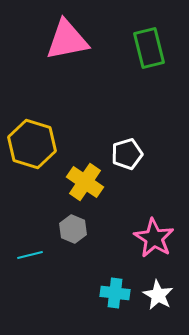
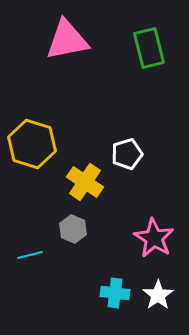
white star: rotated 8 degrees clockwise
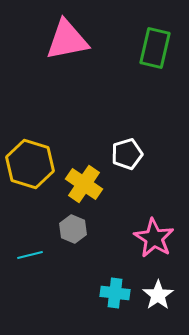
green rectangle: moved 6 px right; rotated 27 degrees clockwise
yellow hexagon: moved 2 px left, 20 px down
yellow cross: moved 1 px left, 2 px down
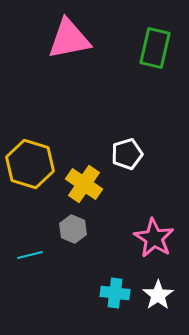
pink triangle: moved 2 px right, 1 px up
